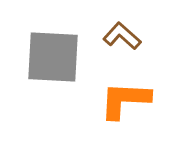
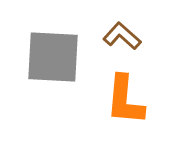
orange L-shape: rotated 88 degrees counterclockwise
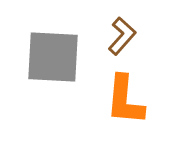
brown L-shape: rotated 90 degrees clockwise
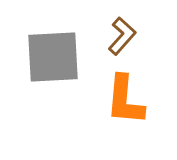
gray square: rotated 6 degrees counterclockwise
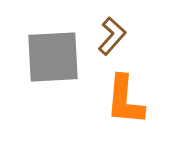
brown L-shape: moved 10 px left
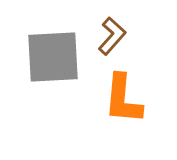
orange L-shape: moved 2 px left, 1 px up
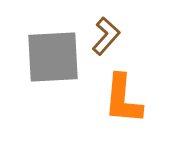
brown L-shape: moved 6 px left
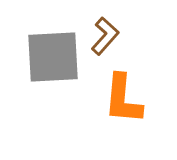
brown L-shape: moved 1 px left
